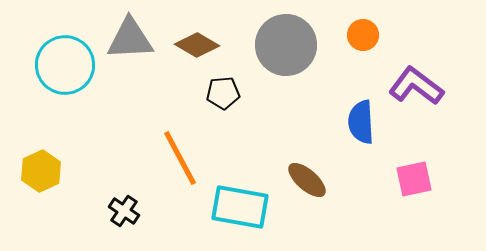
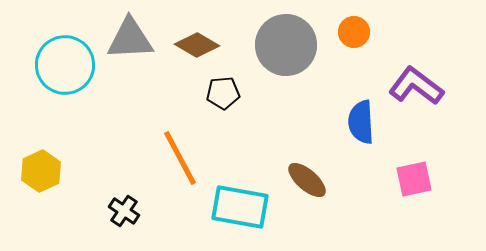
orange circle: moved 9 px left, 3 px up
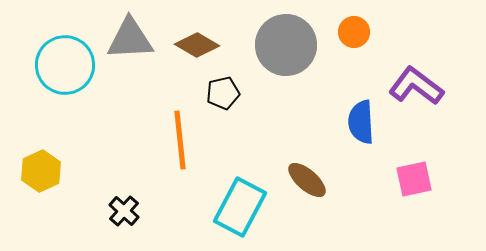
black pentagon: rotated 8 degrees counterclockwise
orange line: moved 18 px up; rotated 22 degrees clockwise
cyan rectangle: rotated 72 degrees counterclockwise
black cross: rotated 8 degrees clockwise
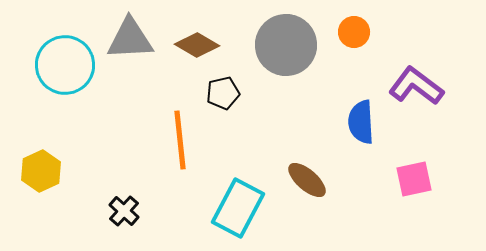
cyan rectangle: moved 2 px left, 1 px down
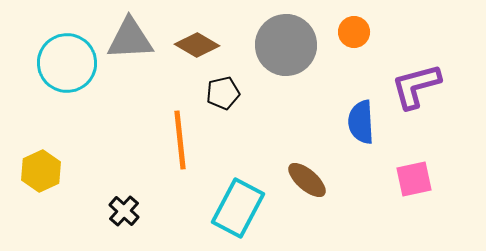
cyan circle: moved 2 px right, 2 px up
purple L-shape: rotated 52 degrees counterclockwise
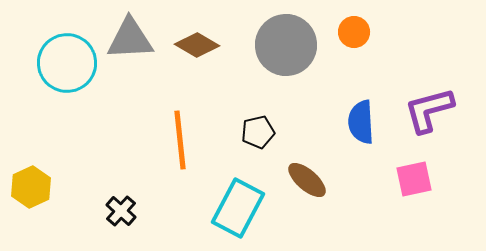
purple L-shape: moved 13 px right, 24 px down
black pentagon: moved 35 px right, 39 px down
yellow hexagon: moved 10 px left, 16 px down
black cross: moved 3 px left
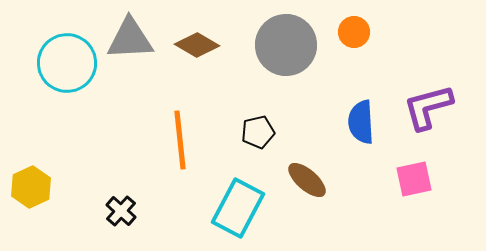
purple L-shape: moved 1 px left, 3 px up
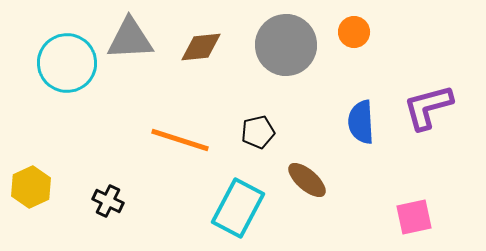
brown diamond: moved 4 px right, 2 px down; rotated 36 degrees counterclockwise
orange line: rotated 66 degrees counterclockwise
pink square: moved 38 px down
black cross: moved 13 px left, 10 px up; rotated 16 degrees counterclockwise
